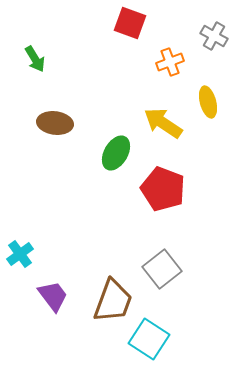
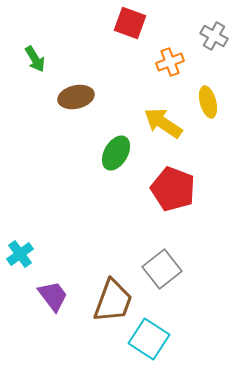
brown ellipse: moved 21 px right, 26 px up; rotated 20 degrees counterclockwise
red pentagon: moved 10 px right
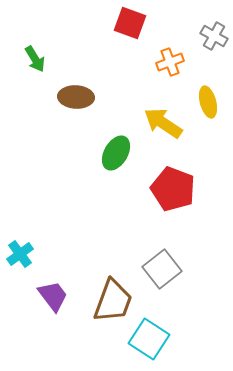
brown ellipse: rotated 16 degrees clockwise
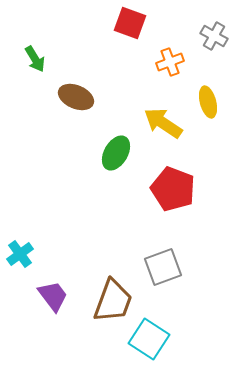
brown ellipse: rotated 20 degrees clockwise
gray square: moved 1 px right, 2 px up; rotated 18 degrees clockwise
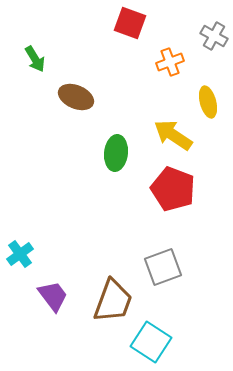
yellow arrow: moved 10 px right, 12 px down
green ellipse: rotated 24 degrees counterclockwise
cyan square: moved 2 px right, 3 px down
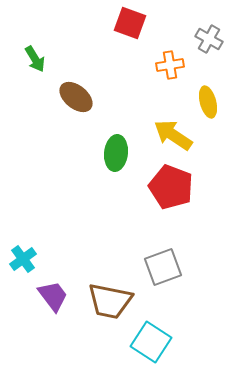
gray cross: moved 5 px left, 3 px down
orange cross: moved 3 px down; rotated 12 degrees clockwise
brown ellipse: rotated 16 degrees clockwise
red pentagon: moved 2 px left, 2 px up
cyan cross: moved 3 px right, 5 px down
brown trapezoid: moved 3 px left; rotated 81 degrees clockwise
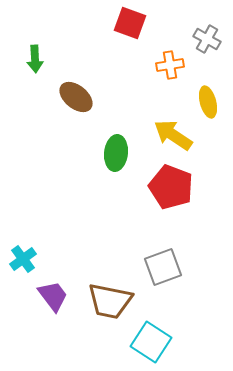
gray cross: moved 2 px left
green arrow: rotated 28 degrees clockwise
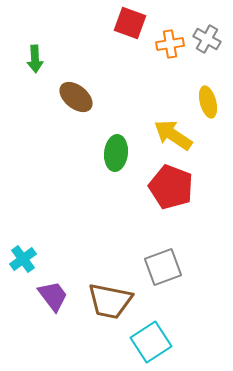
orange cross: moved 21 px up
cyan square: rotated 24 degrees clockwise
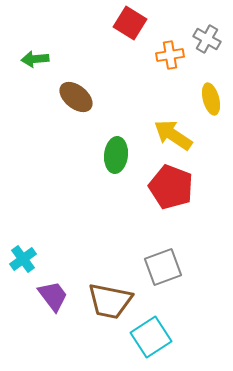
red square: rotated 12 degrees clockwise
orange cross: moved 11 px down
green arrow: rotated 88 degrees clockwise
yellow ellipse: moved 3 px right, 3 px up
green ellipse: moved 2 px down
cyan square: moved 5 px up
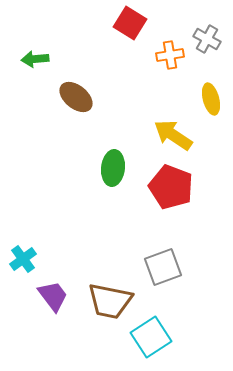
green ellipse: moved 3 px left, 13 px down
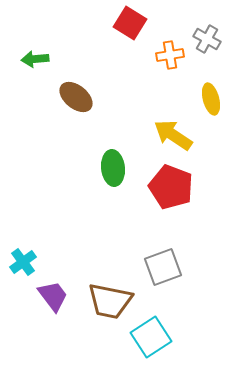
green ellipse: rotated 12 degrees counterclockwise
cyan cross: moved 3 px down
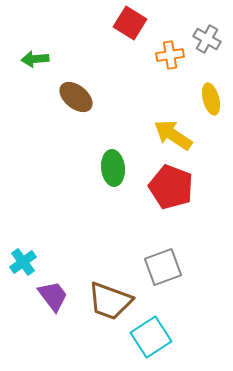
brown trapezoid: rotated 9 degrees clockwise
